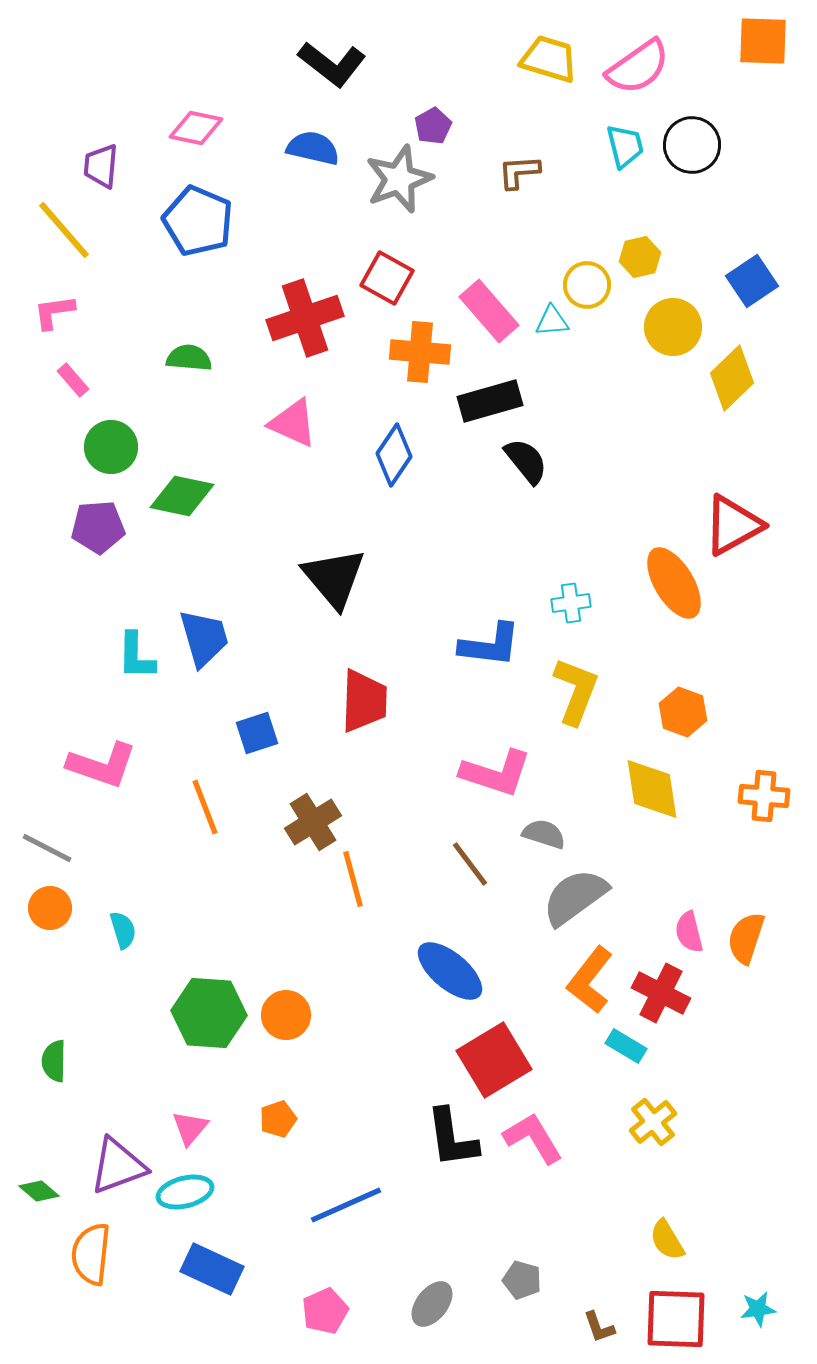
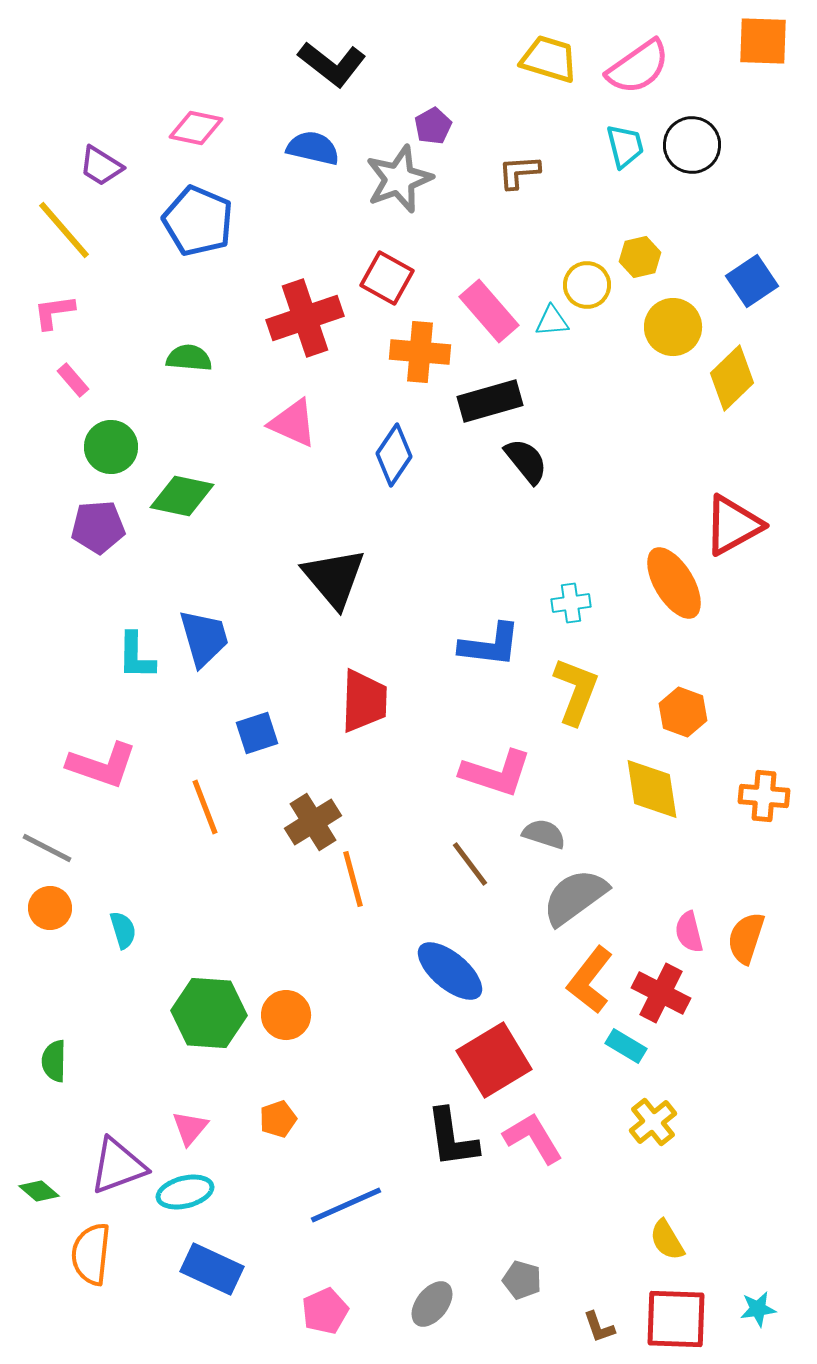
purple trapezoid at (101, 166): rotated 63 degrees counterclockwise
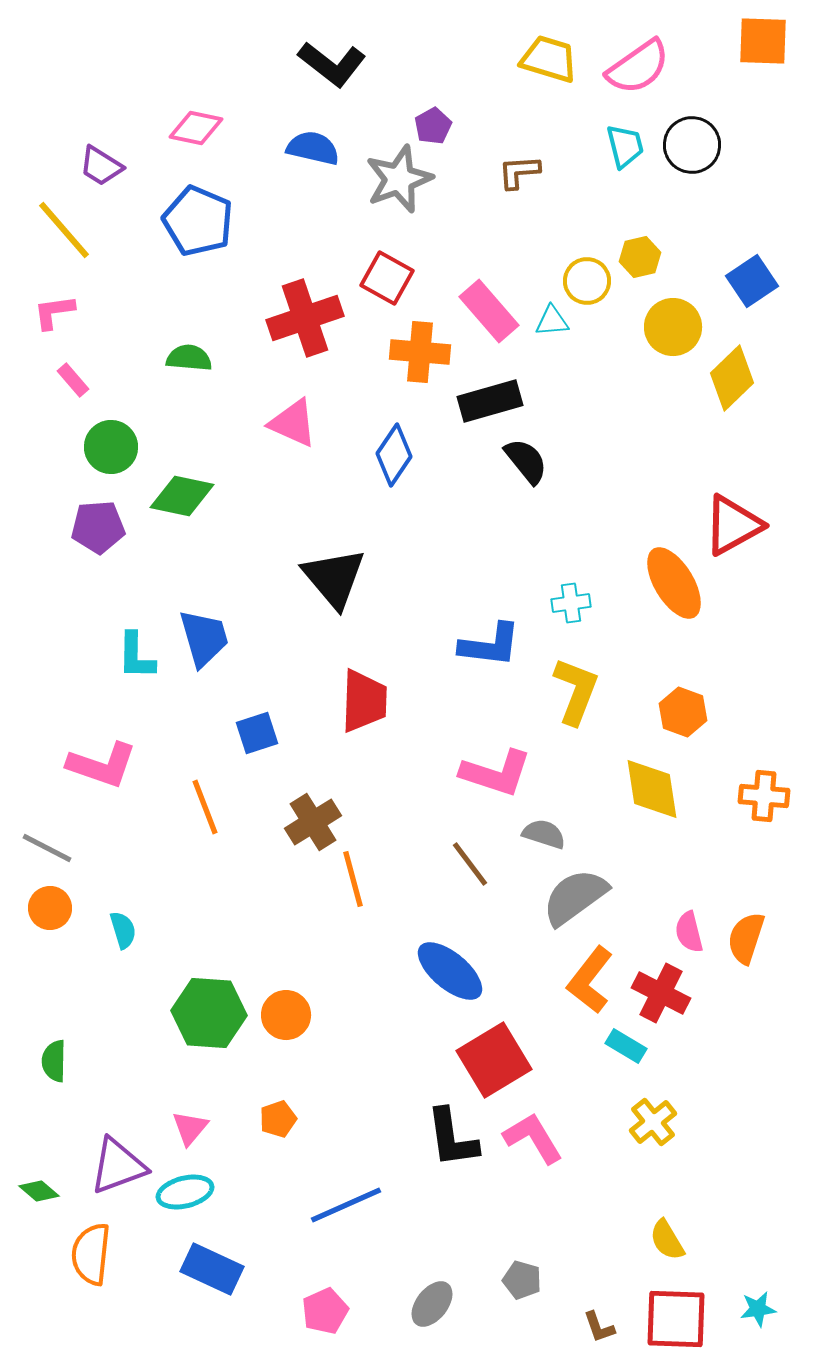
yellow circle at (587, 285): moved 4 px up
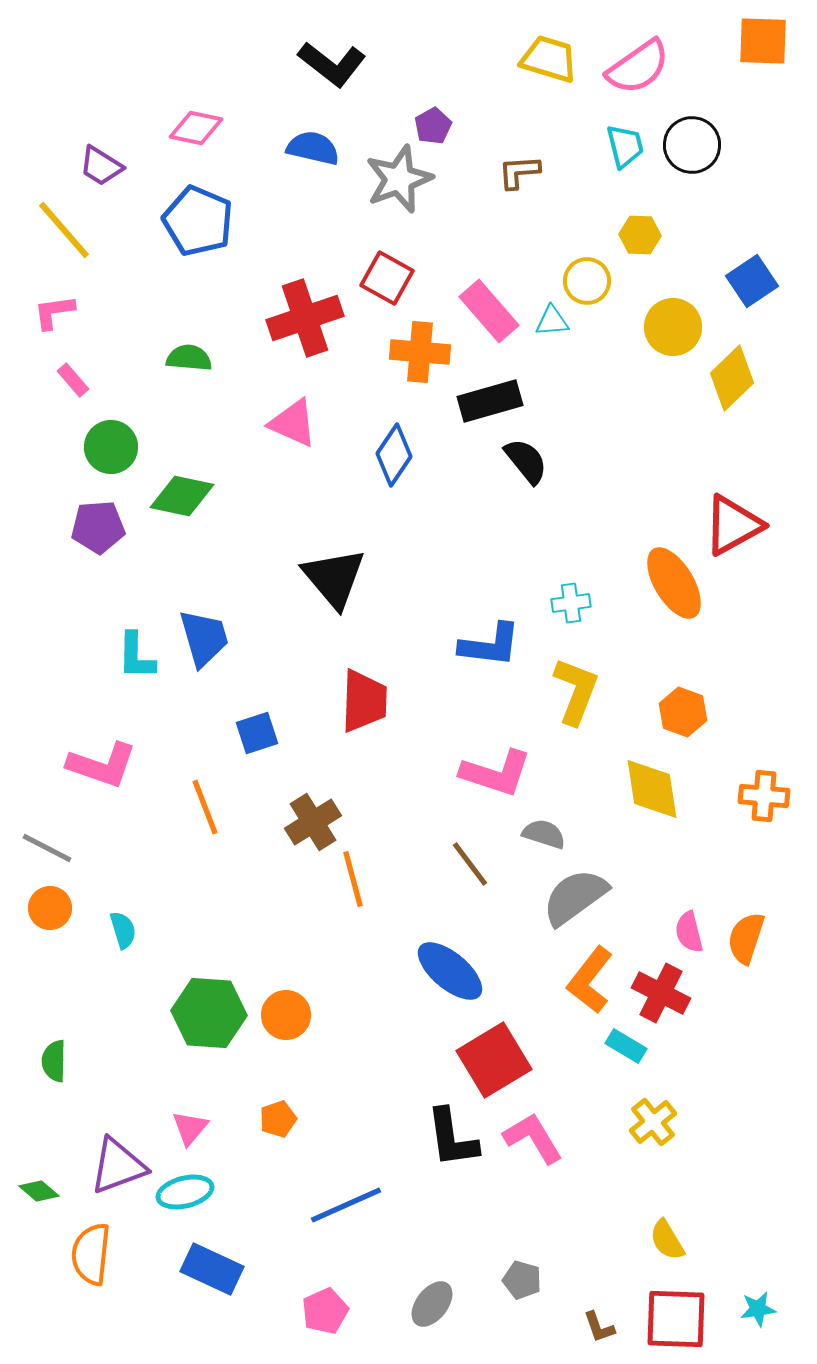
yellow hexagon at (640, 257): moved 22 px up; rotated 15 degrees clockwise
